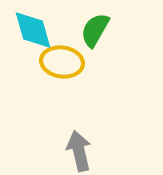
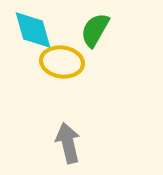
gray arrow: moved 11 px left, 8 px up
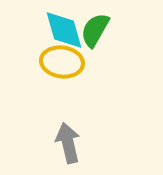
cyan diamond: moved 31 px right
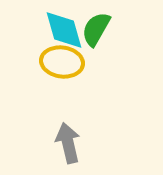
green semicircle: moved 1 px right, 1 px up
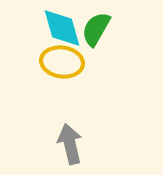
cyan diamond: moved 2 px left, 2 px up
gray arrow: moved 2 px right, 1 px down
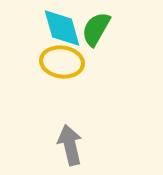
gray arrow: moved 1 px down
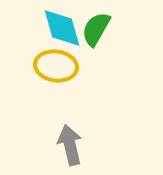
yellow ellipse: moved 6 px left, 4 px down
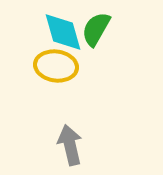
cyan diamond: moved 1 px right, 4 px down
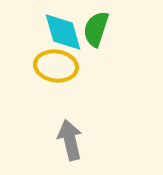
green semicircle: rotated 12 degrees counterclockwise
gray arrow: moved 5 px up
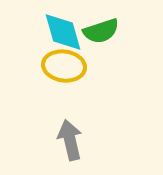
green semicircle: moved 5 px right, 2 px down; rotated 126 degrees counterclockwise
yellow ellipse: moved 8 px right
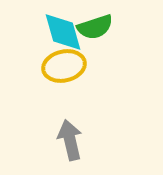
green semicircle: moved 6 px left, 4 px up
yellow ellipse: rotated 21 degrees counterclockwise
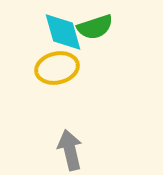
yellow ellipse: moved 7 px left, 2 px down
gray arrow: moved 10 px down
